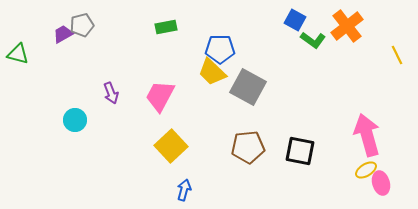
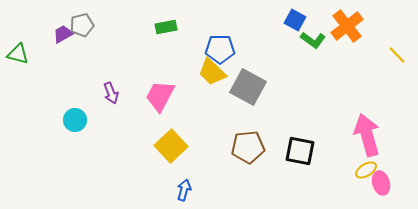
yellow line: rotated 18 degrees counterclockwise
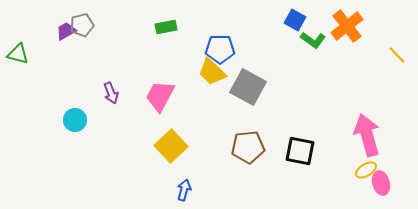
purple trapezoid: moved 3 px right, 3 px up
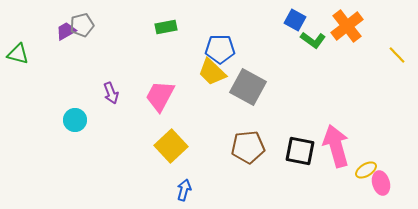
pink arrow: moved 31 px left, 11 px down
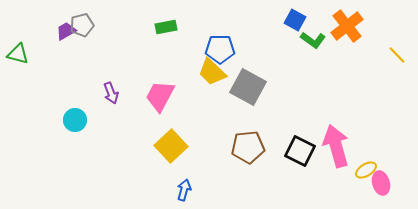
black square: rotated 16 degrees clockwise
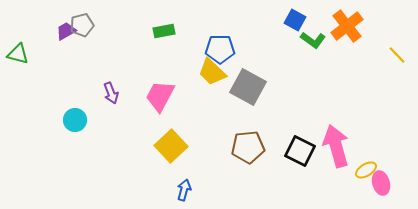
green rectangle: moved 2 px left, 4 px down
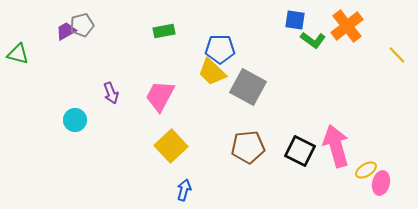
blue square: rotated 20 degrees counterclockwise
pink ellipse: rotated 30 degrees clockwise
